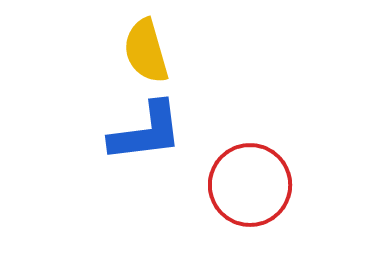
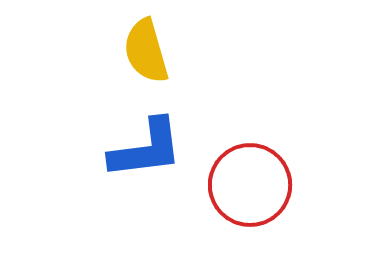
blue L-shape: moved 17 px down
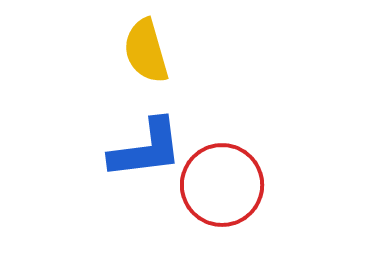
red circle: moved 28 px left
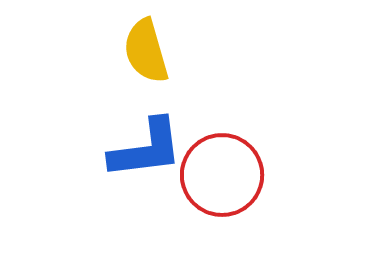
red circle: moved 10 px up
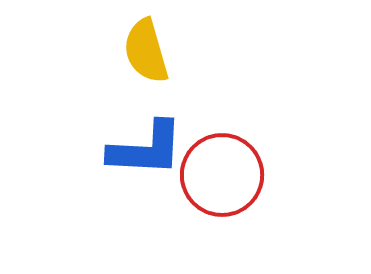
blue L-shape: rotated 10 degrees clockwise
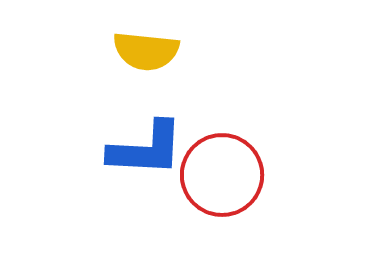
yellow semicircle: rotated 68 degrees counterclockwise
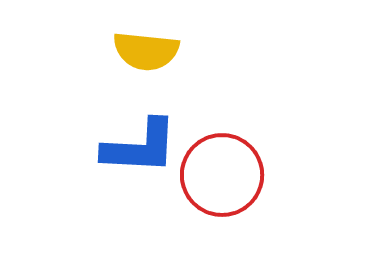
blue L-shape: moved 6 px left, 2 px up
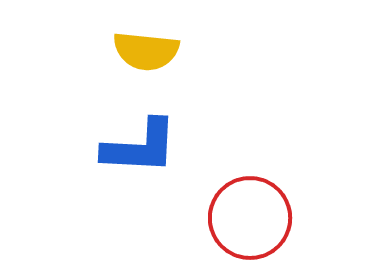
red circle: moved 28 px right, 43 px down
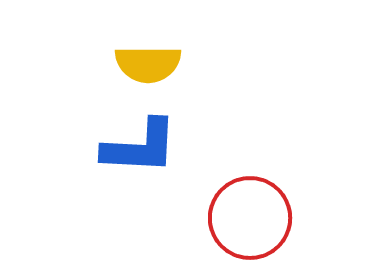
yellow semicircle: moved 2 px right, 13 px down; rotated 6 degrees counterclockwise
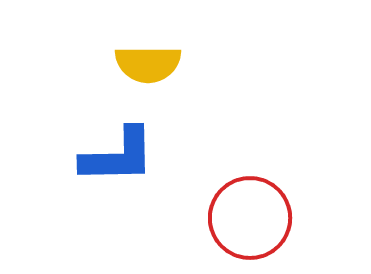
blue L-shape: moved 22 px left, 9 px down; rotated 4 degrees counterclockwise
